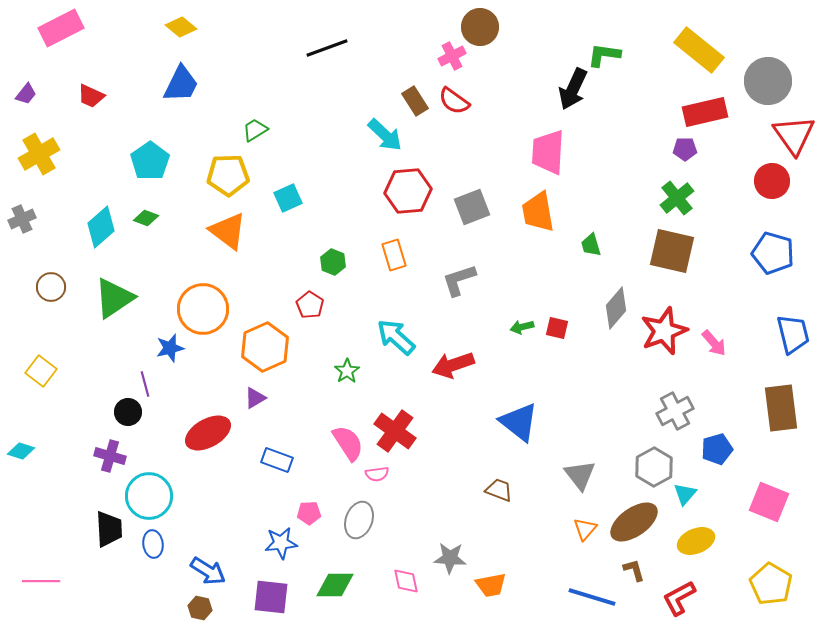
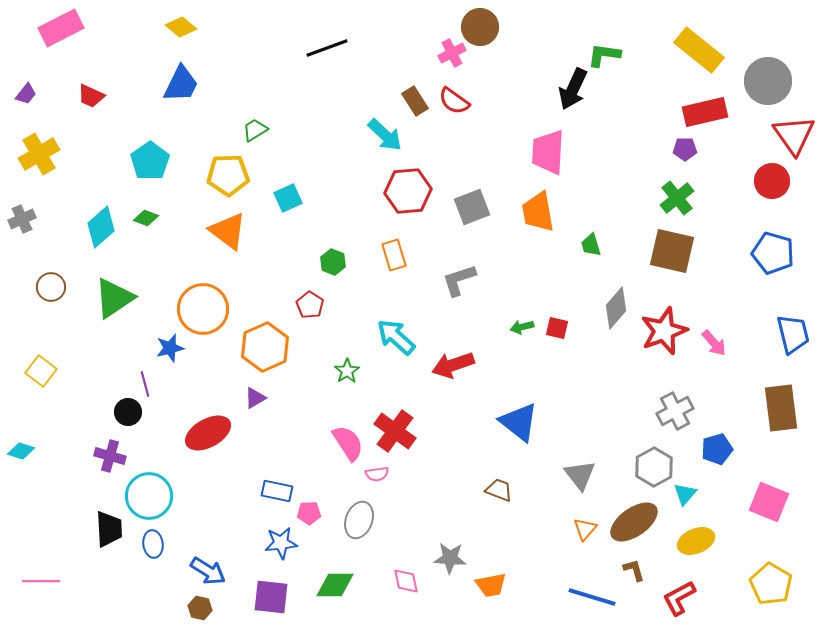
pink cross at (452, 56): moved 3 px up
blue rectangle at (277, 460): moved 31 px down; rotated 8 degrees counterclockwise
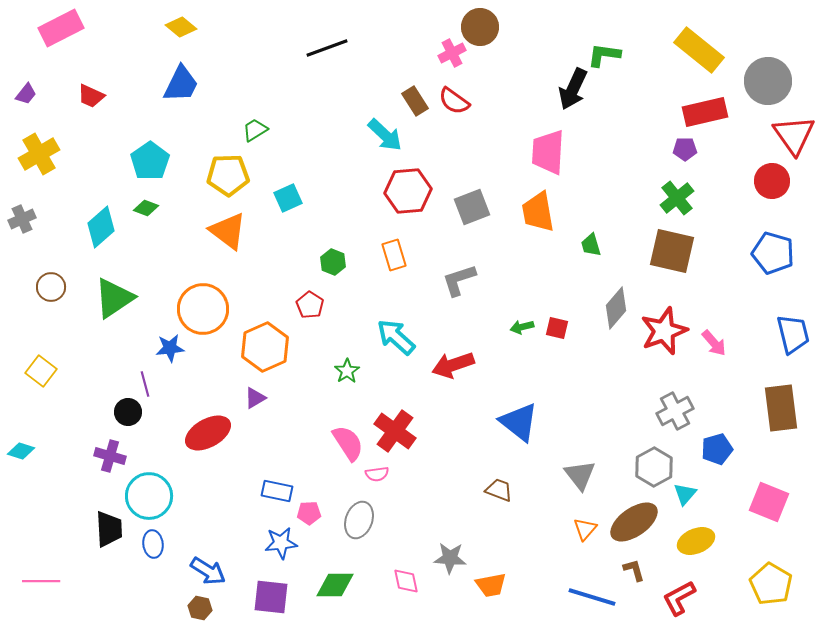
green diamond at (146, 218): moved 10 px up
blue star at (170, 348): rotated 8 degrees clockwise
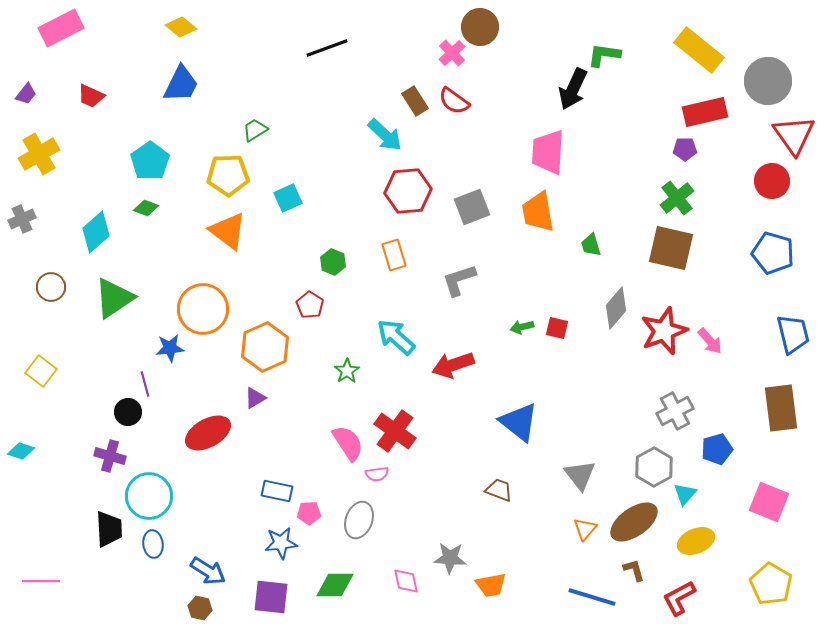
pink cross at (452, 53): rotated 16 degrees counterclockwise
cyan diamond at (101, 227): moved 5 px left, 5 px down
brown square at (672, 251): moved 1 px left, 3 px up
pink arrow at (714, 343): moved 4 px left, 2 px up
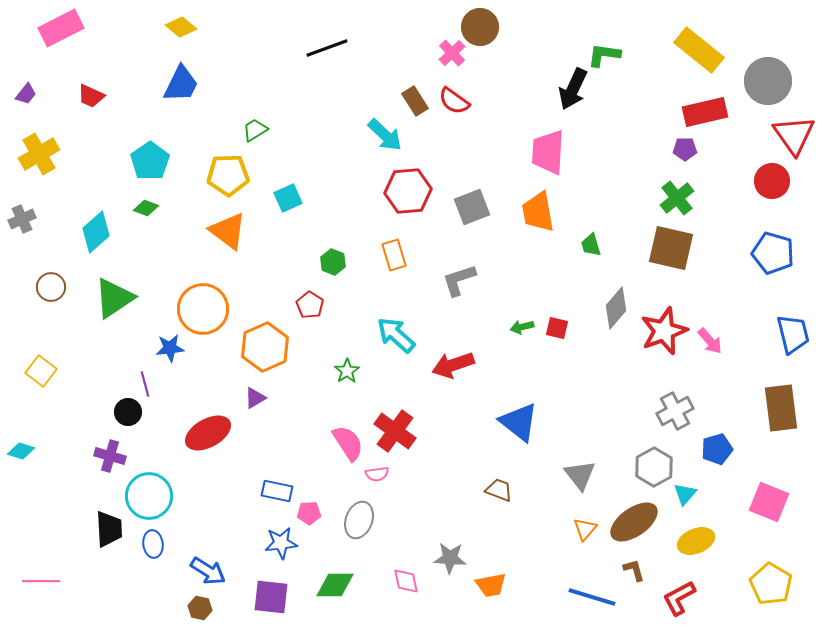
cyan arrow at (396, 337): moved 2 px up
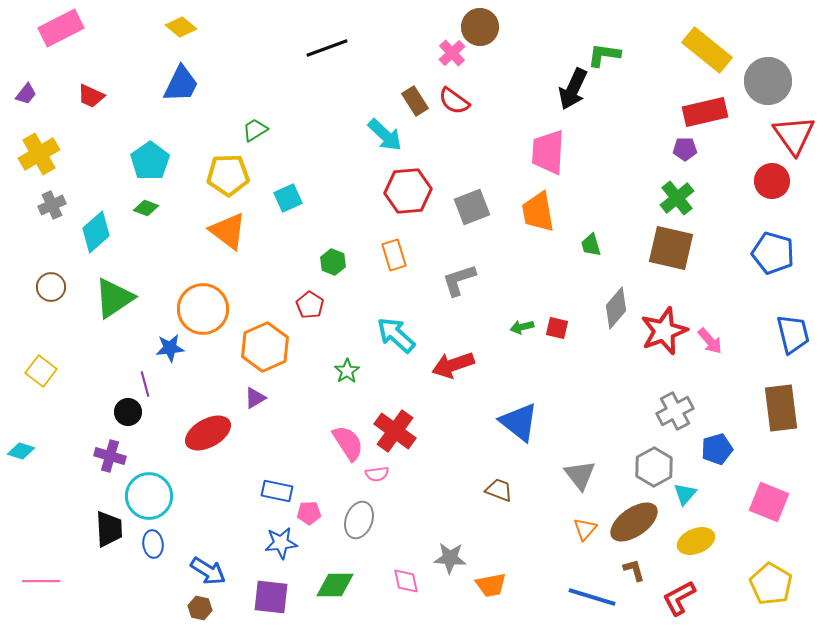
yellow rectangle at (699, 50): moved 8 px right
gray cross at (22, 219): moved 30 px right, 14 px up
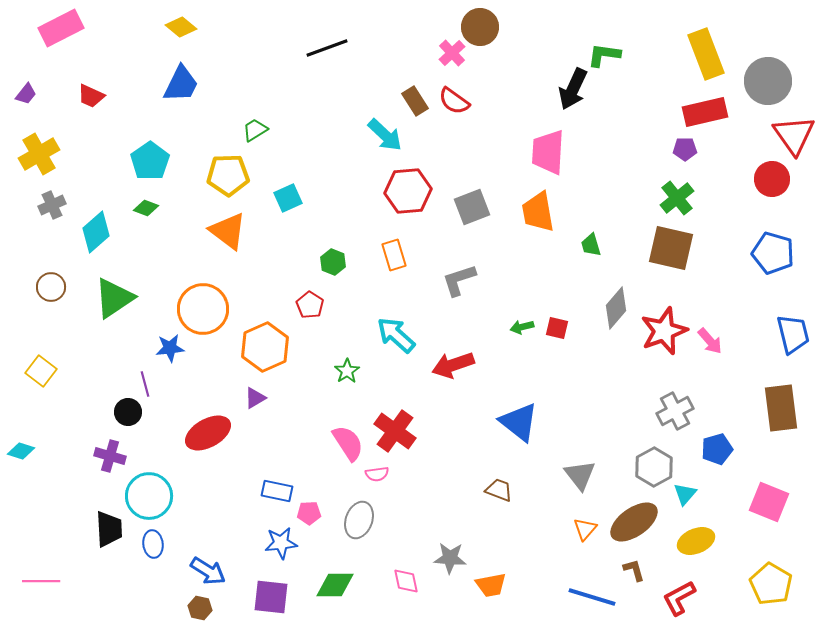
yellow rectangle at (707, 50): moved 1 px left, 4 px down; rotated 30 degrees clockwise
red circle at (772, 181): moved 2 px up
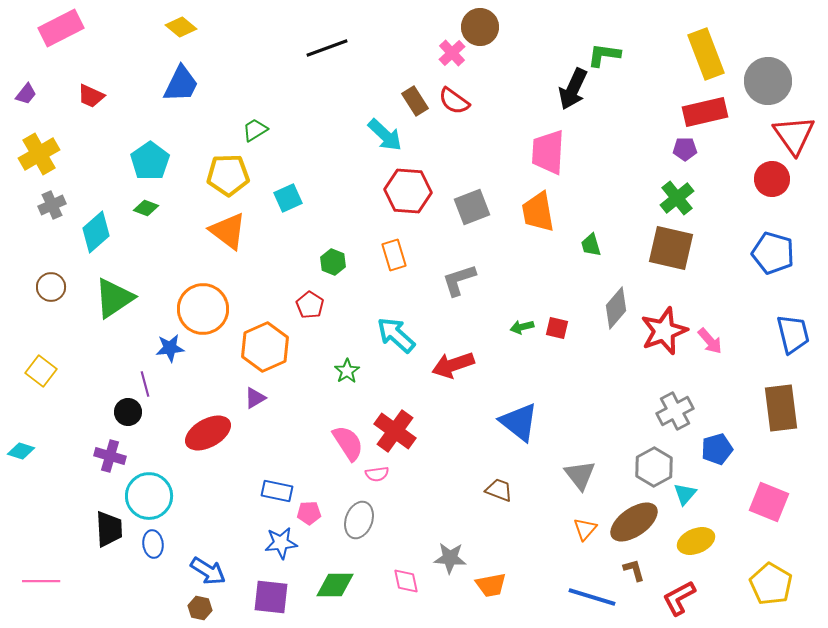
red hexagon at (408, 191): rotated 9 degrees clockwise
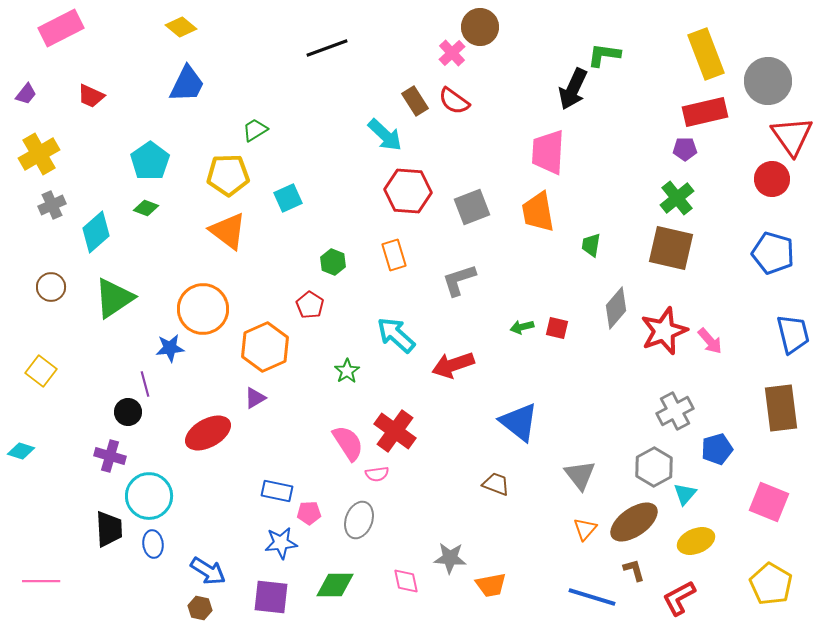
blue trapezoid at (181, 84): moved 6 px right
red triangle at (794, 135): moved 2 px left, 1 px down
green trapezoid at (591, 245): rotated 25 degrees clockwise
brown trapezoid at (499, 490): moved 3 px left, 6 px up
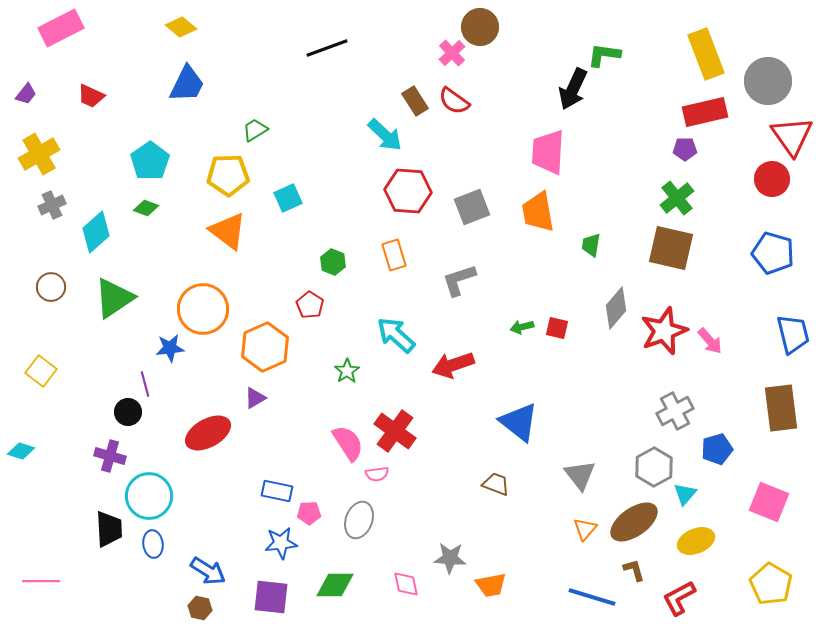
pink diamond at (406, 581): moved 3 px down
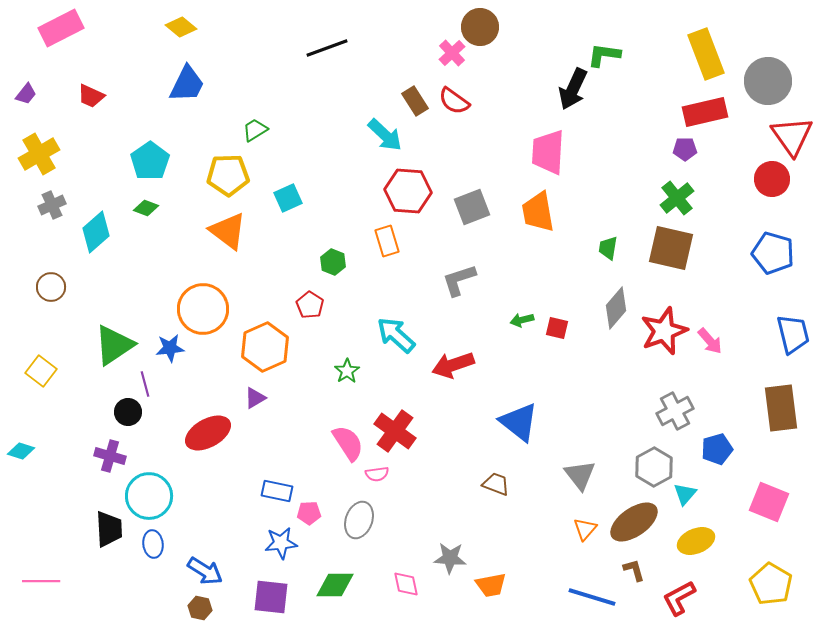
green trapezoid at (591, 245): moved 17 px right, 3 px down
orange rectangle at (394, 255): moved 7 px left, 14 px up
green triangle at (114, 298): moved 47 px down
green arrow at (522, 327): moved 7 px up
blue arrow at (208, 571): moved 3 px left
